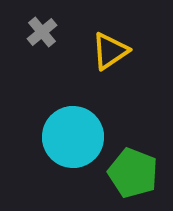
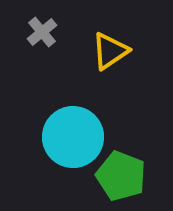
green pentagon: moved 12 px left, 3 px down
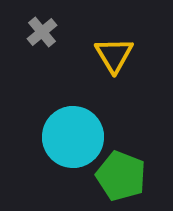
yellow triangle: moved 4 px right, 4 px down; rotated 27 degrees counterclockwise
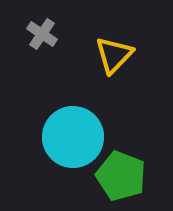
gray cross: moved 2 px down; rotated 16 degrees counterclockwise
yellow triangle: rotated 15 degrees clockwise
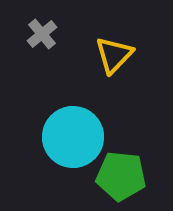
gray cross: rotated 16 degrees clockwise
green pentagon: rotated 15 degrees counterclockwise
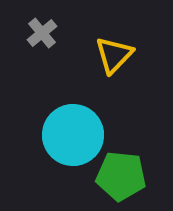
gray cross: moved 1 px up
cyan circle: moved 2 px up
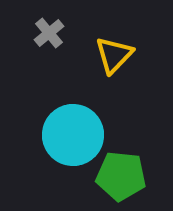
gray cross: moved 7 px right
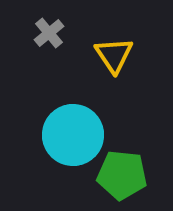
yellow triangle: rotated 18 degrees counterclockwise
green pentagon: moved 1 px right, 1 px up
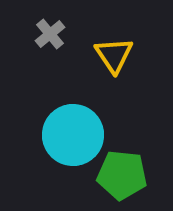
gray cross: moved 1 px right, 1 px down
